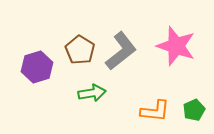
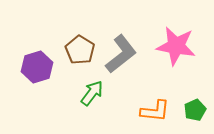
pink star: rotated 9 degrees counterclockwise
gray L-shape: moved 3 px down
green arrow: rotated 44 degrees counterclockwise
green pentagon: moved 1 px right
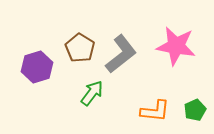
brown pentagon: moved 2 px up
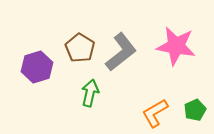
gray L-shape: moved 2 px up
green arrow: moved 2 px left; rotated 24 degrees counterclockwise
orange L-shape: moved 2 px down; rotated 144 degrees clockwise
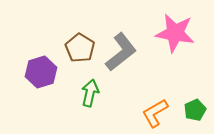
pink star: moved 1 px left, 13 px up
purple hexagon: moved 4 px right, 5 px down
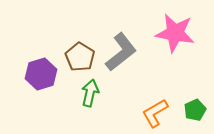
brown pentagon: moved 9 px down
purple hexagon: moved 2 px down
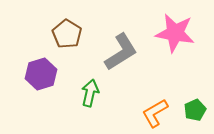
gray L-shape: rotated 6 degrees clockwise
brown pentagon: moved 13 px left, 23 px up
